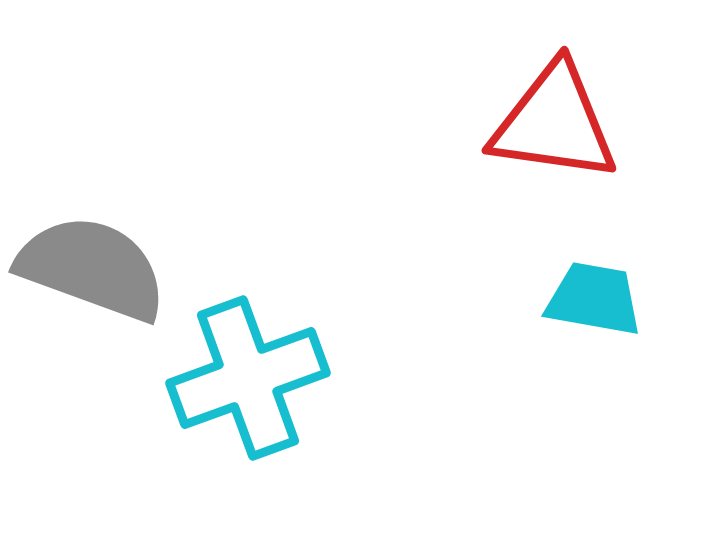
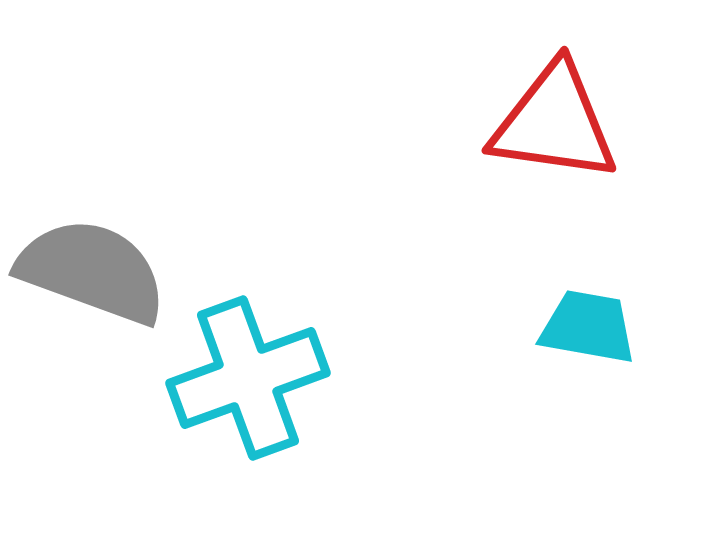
gray semicircle: moved 3 px down
cyan trapezoid: moved 6 px left, 28 px down
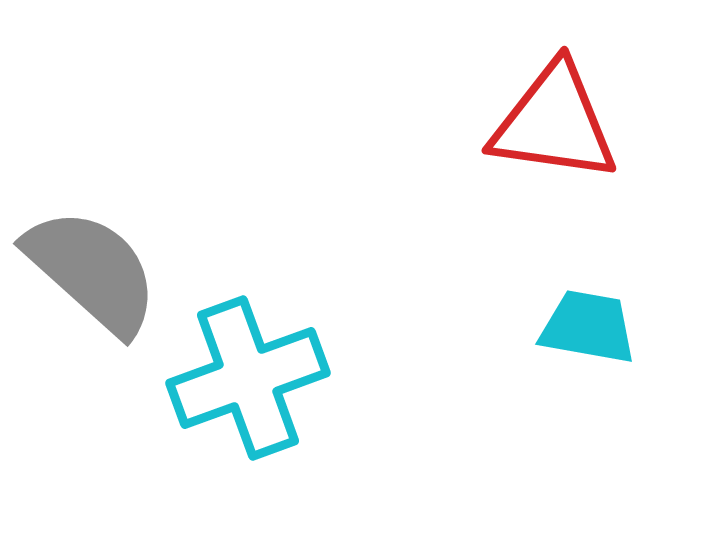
gray semicircle: rotated 22 degrees clockwise
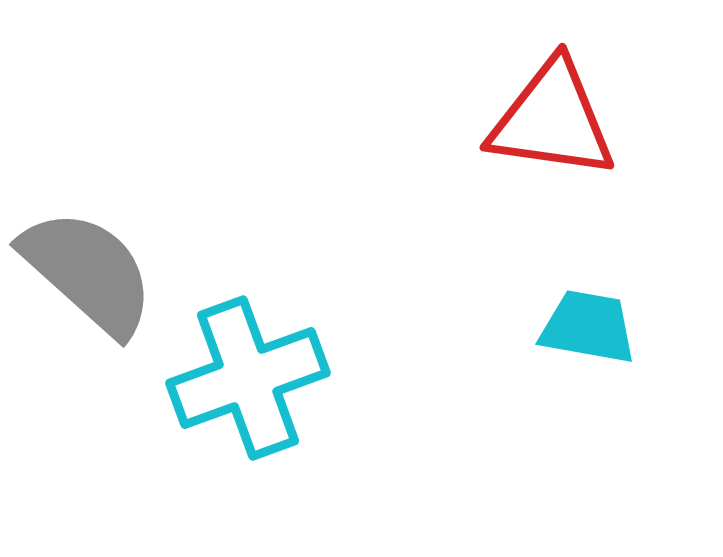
red triangle: moved 2 px left, 3 px up
gray semicircle: moved 4 px left, 1 px down
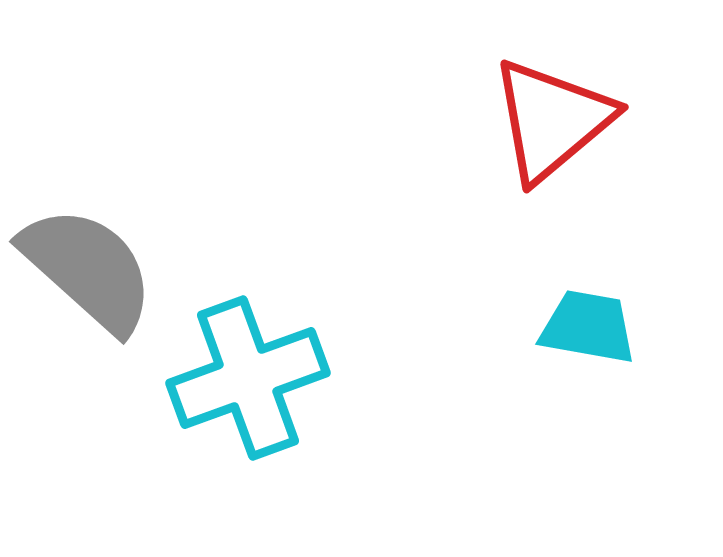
red triangle: rotated 48 degrees counterclockwise
gray semicircle: moved 3 px up
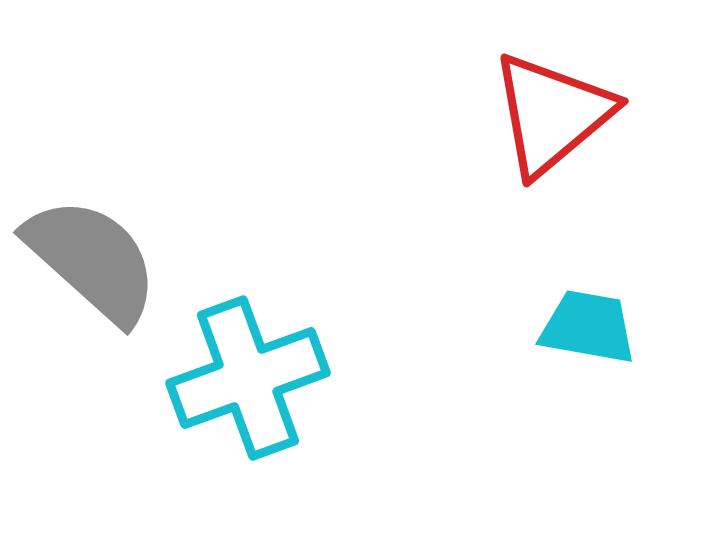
red triangle: moved 6 px up
gray semicircle: moved 4 px right, 9 px up
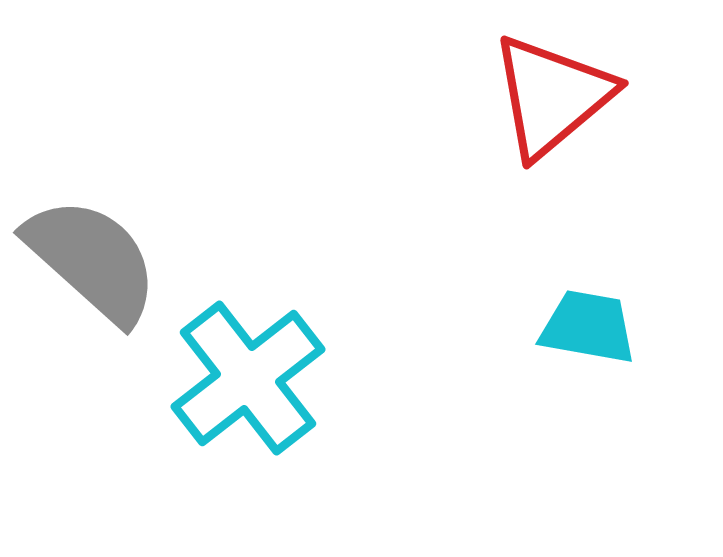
red triangle: moved 18 px up
cyan cross: rotated 18 degrees counterclockwise
